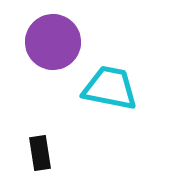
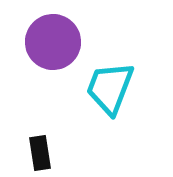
cyan trapezoid: rotated 80 degrees counterclockwise
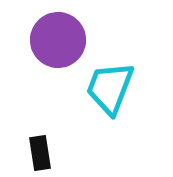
purple circle: moved 5 px right, 2 px up
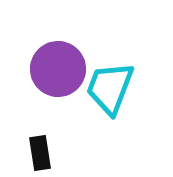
purple circle: moved 29 px down
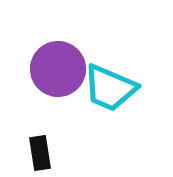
cyan trapezoid: rotated 88 degrees counterclockwise
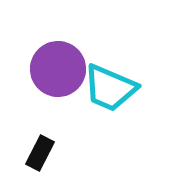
black rectangle: rotated 36 degrees clockwise
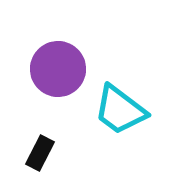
cyan trapezoid: moved 10 px right, 22 px down; rotated 14 degrees clockwise
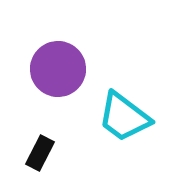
cyan trapezoid: moved 4 px right, 7 px down
